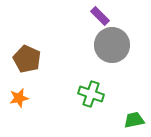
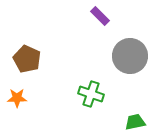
gray circle: moved 18 px right, 11 px down
orange star: moved 2 px left; rotated 12 degrees clockwise
green trapezoid: moved 1 px right, 2 px down
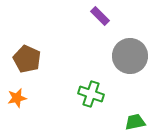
orange star: rotated 12 degrees counterclockwise
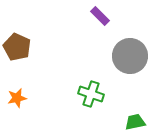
brown pentagon: moved 10 px left, 12 px up
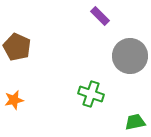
orange star: moved 3 px left, 2 px down
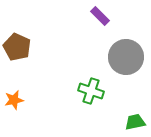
gray circle: moved 4 px left, 1 px down
green cross: moved 3 px up
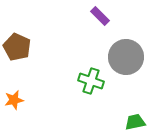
green cross: moved 10 px up
